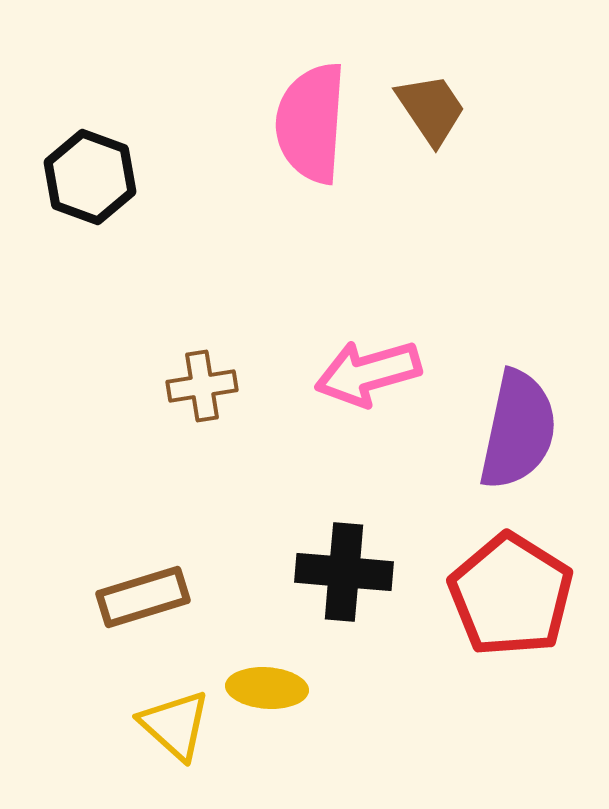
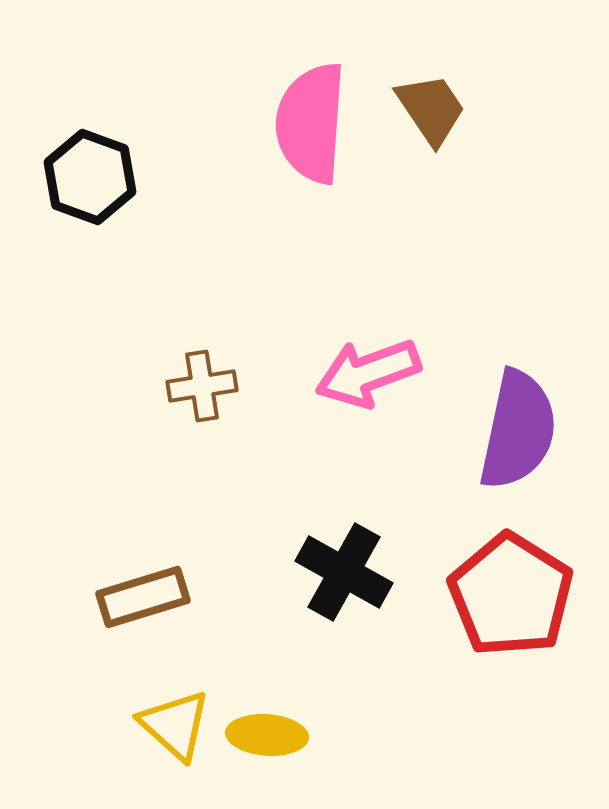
pink arrow: rotated 4 degrees counterclockwise
black cross: rotated 24 degrees clockwise
yellow ellipse: moved 47 px down
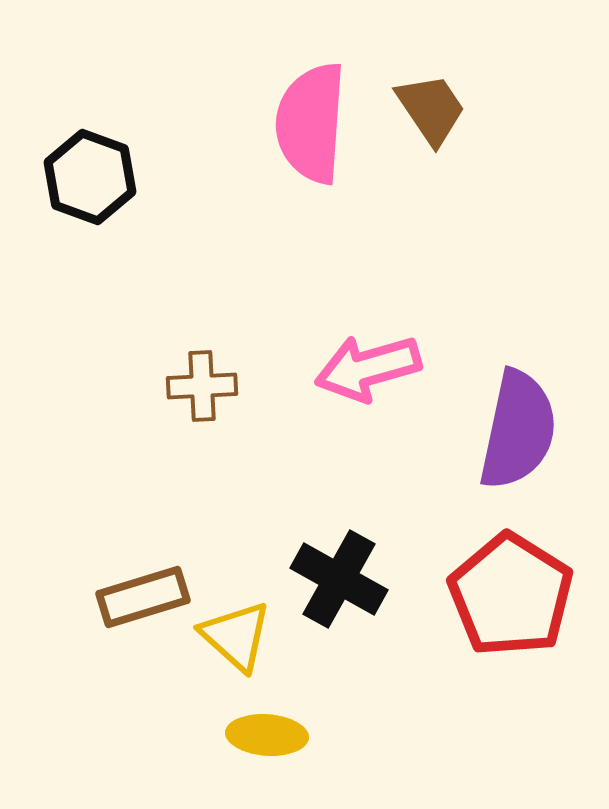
pink arrow: moved 5 px up; rotated 4 degrees clockwise
brown cross: rotated 6 degrees clockwise
black cross: moved 5 px left, 7 px down
yellow triangle: moved 61 px right, 89 px up
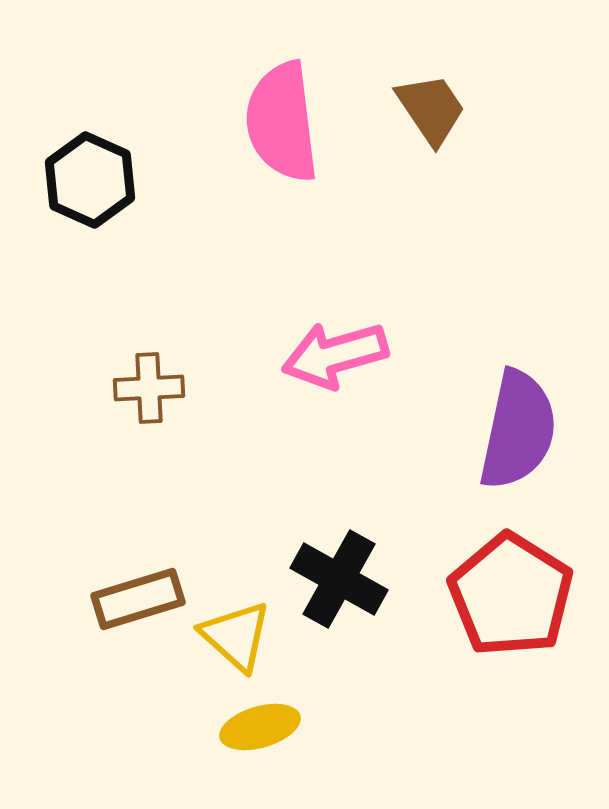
pink semicircle: moved 29 px left, 1 px up; rotated 11 degrees counterclockwise
black hexagon: moved 3 px down; rotated 4 degrees clockwise
pink arrow: moved 33 px left, 13 px up
brown cross: moved 53 px left, 2 px down
brown rectangle: moved 5 px left, 2 px down
yellow ellipse: moved 7 px left, 8 px up; rotated 20 degrees counterclockwise
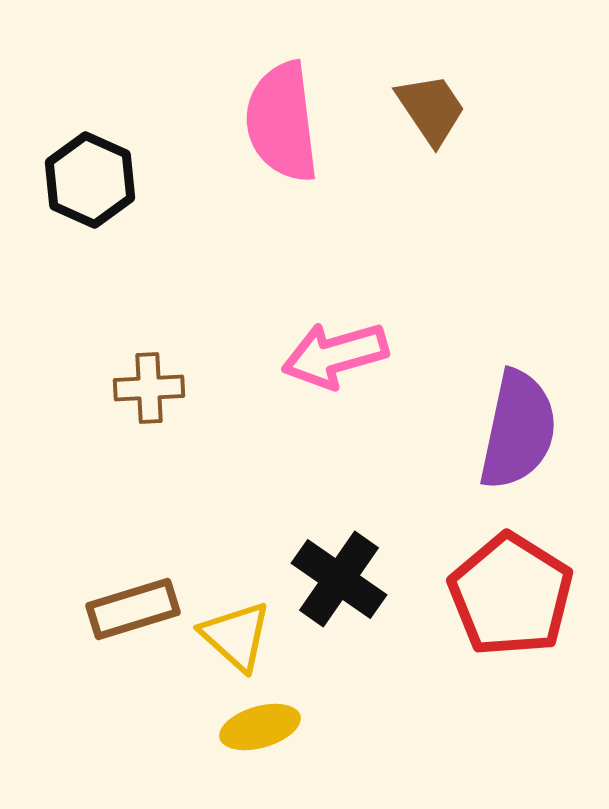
black cross: rotated 6 degrees clockwise
brown rectangle: moved 5 px left, 10 px down
